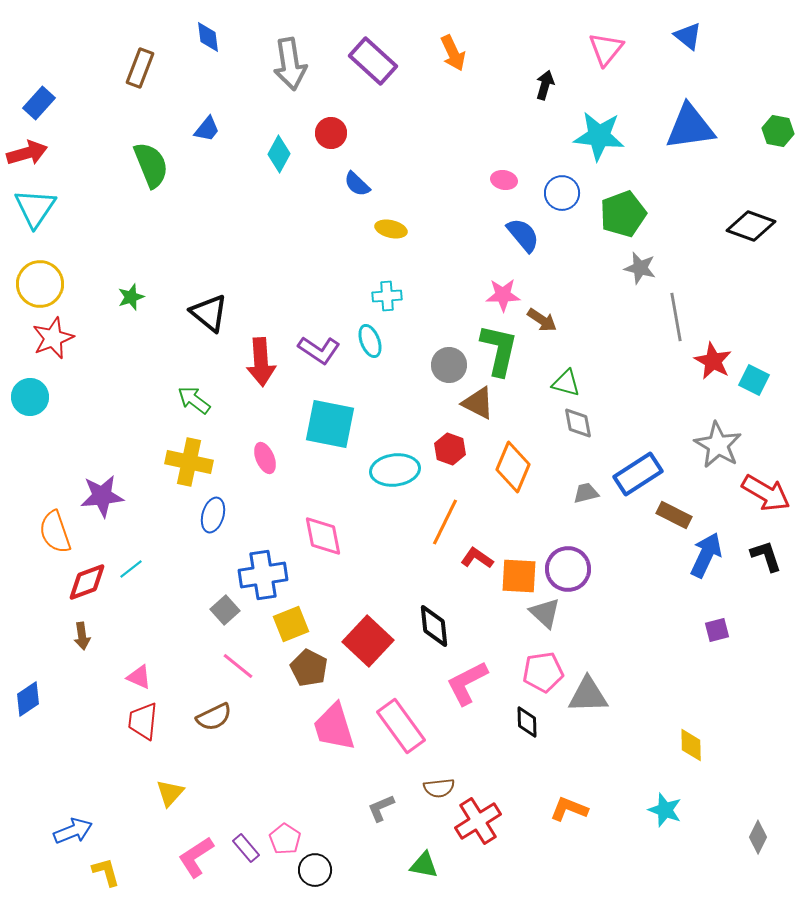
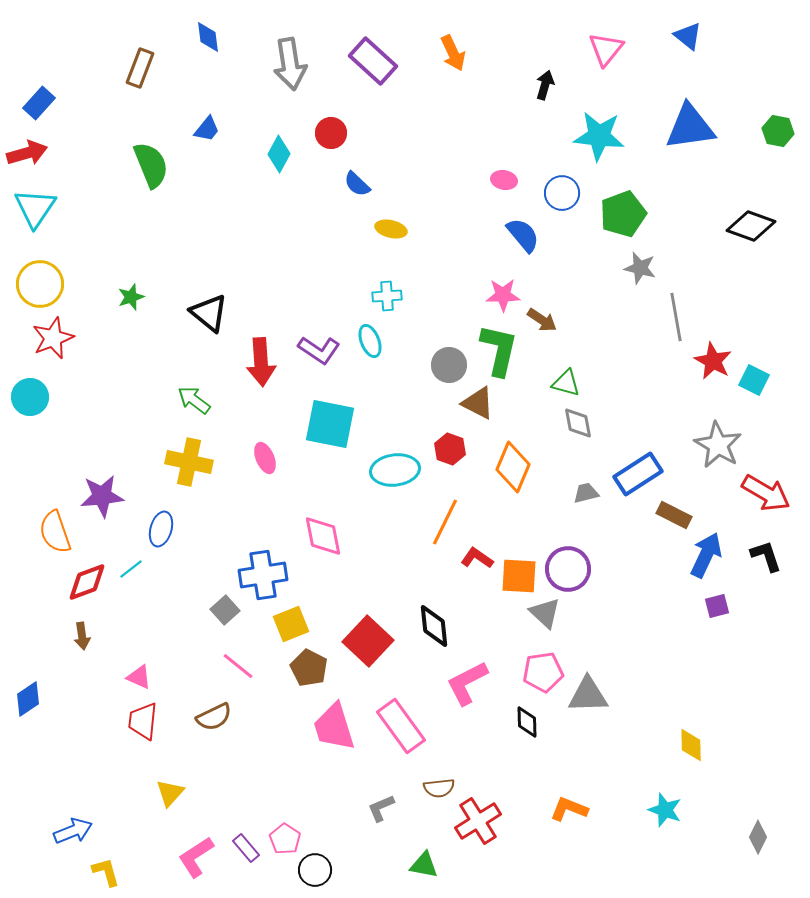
blue ellipse at (213, 515): moved 52 px left, 14 px down
purple square at (717, 630): moved 24 px up
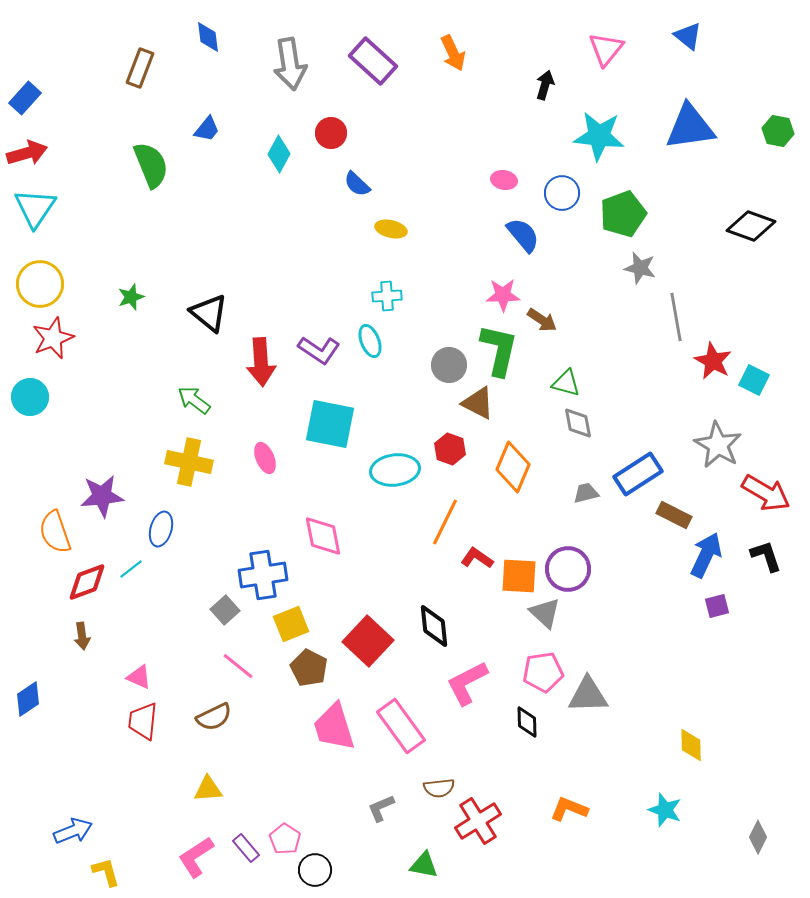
blue rectangle at (39, 103): moved 14 px left, 5 px up
yellow triangle at (170, 793): moved 38 px right, 4 px up; rotated 44 degrees clockwise
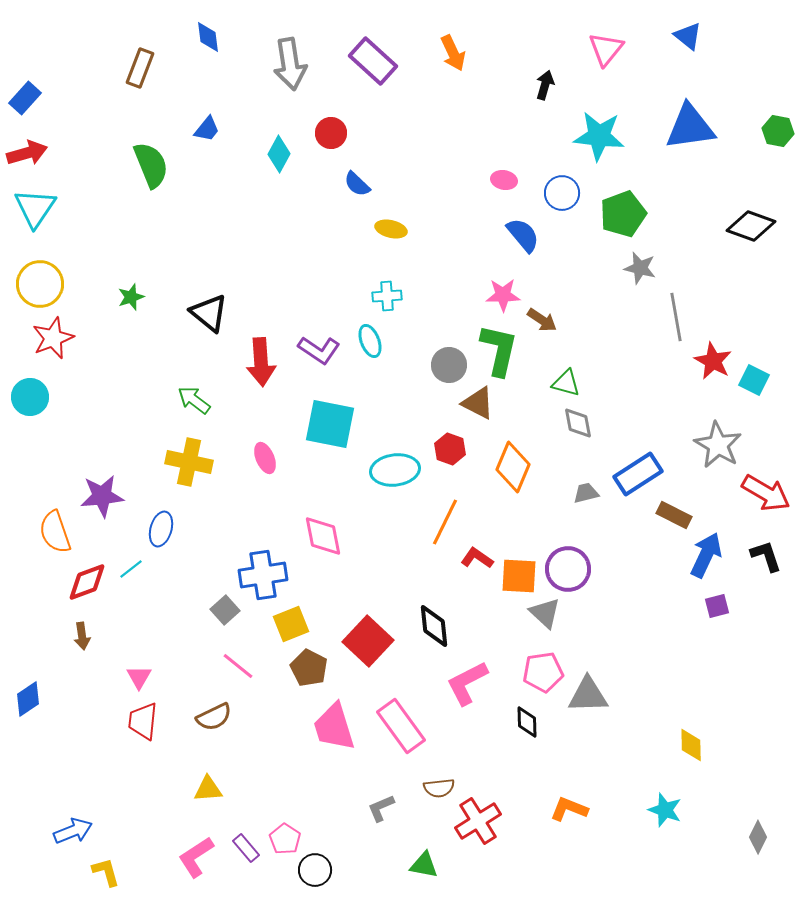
pink triangle at (139, 677): rotated 36 degrees clockwise
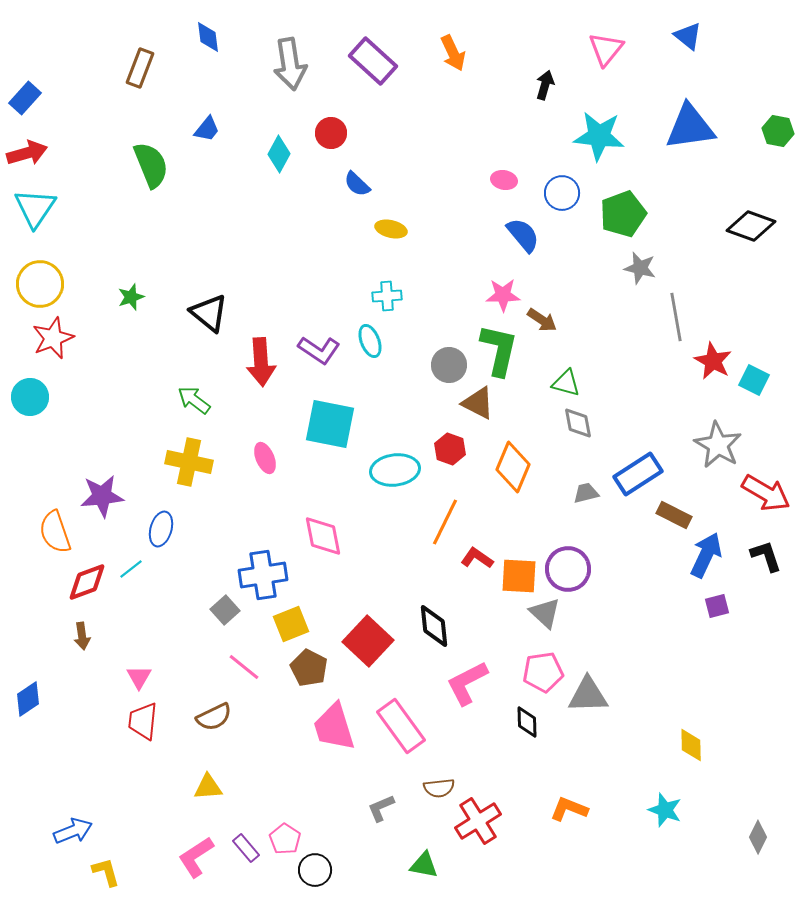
pink line at (238, 666): moved 6 px right, 1 px down
yellow triangle at (208, 789): moved 2 px up
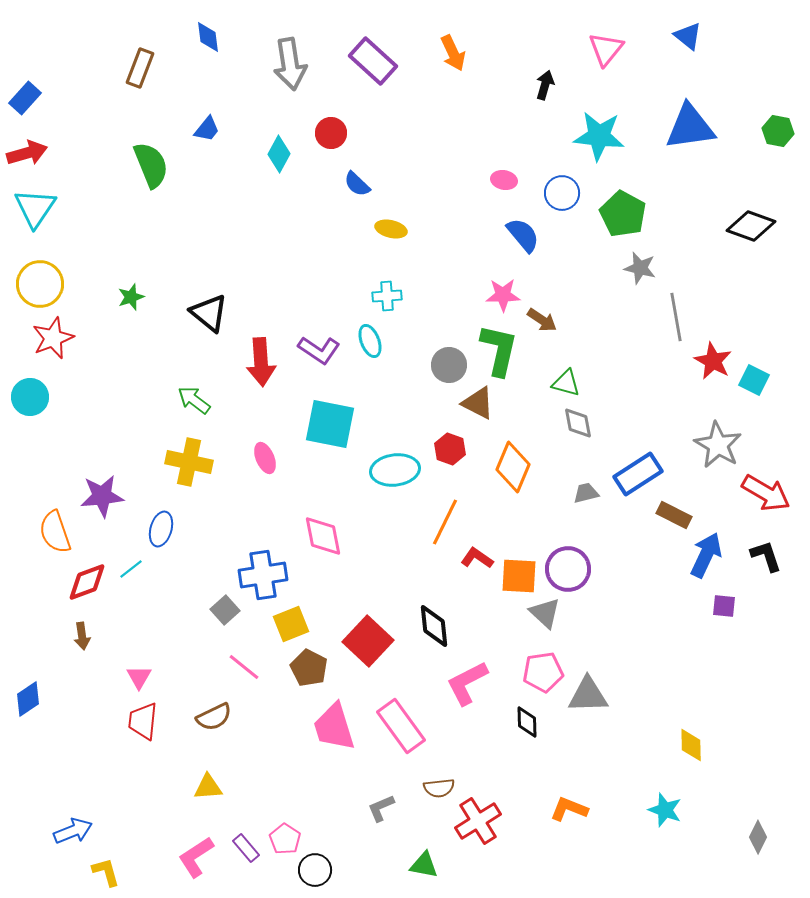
green pentagon at (623, 214): rotated 24 degrees counterclockwise
purple square at (717, 606): moved 7 px right; rotated 20 degrees clockwise
